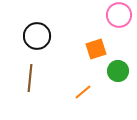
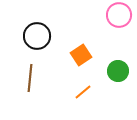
orange square: moved 15 px left, 6 px down; rotated 15 degrees counterclockwise
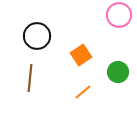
green circle: moved 1 px down
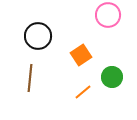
pink circle: moved 11 px left
black circle: moved 1 px right
green circle: moved 6 px left, 5 px down
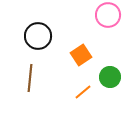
green circle: moved 2 px left
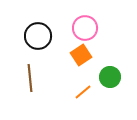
pink circle: moved 23 px left, 13 px down
brown line: rotated 12 degrees counterclockwise
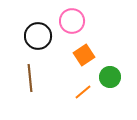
pink circle: moved 13 px left, 7 px up
orange square: moved 3 px right
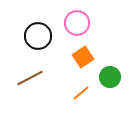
pink circle: moved 5 px right, 2 px down
orange square: moved 1 px left, 2 px down
brown line: rotated 68 degrees clockwise
orange line: moved 2 px left, 1 px down
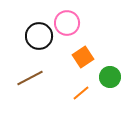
pink circle: moved 10 px left
black circle: moved 1 px right
